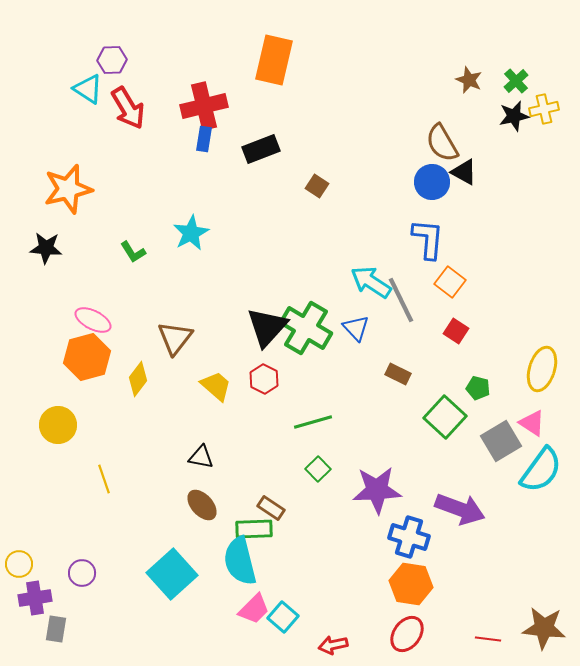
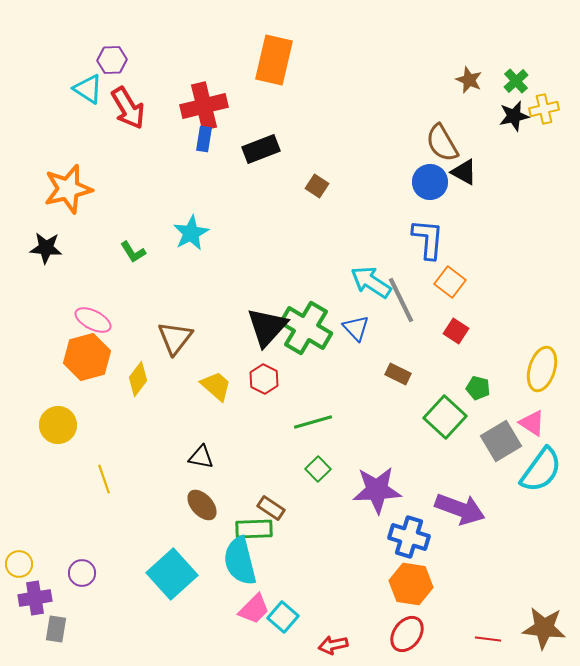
blue circle at (432, 182): moved 2 px left
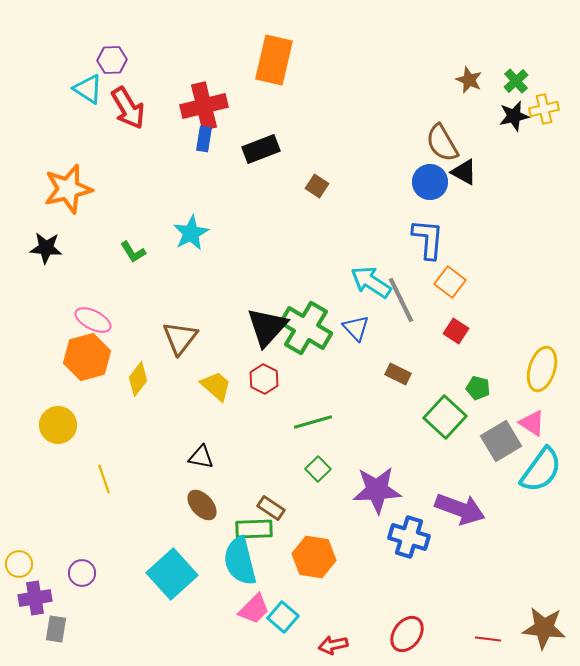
brown triangle at (175, 338): moved 5 px right
orange hexagon at (411, 584): moved 97 px left, 27 px up
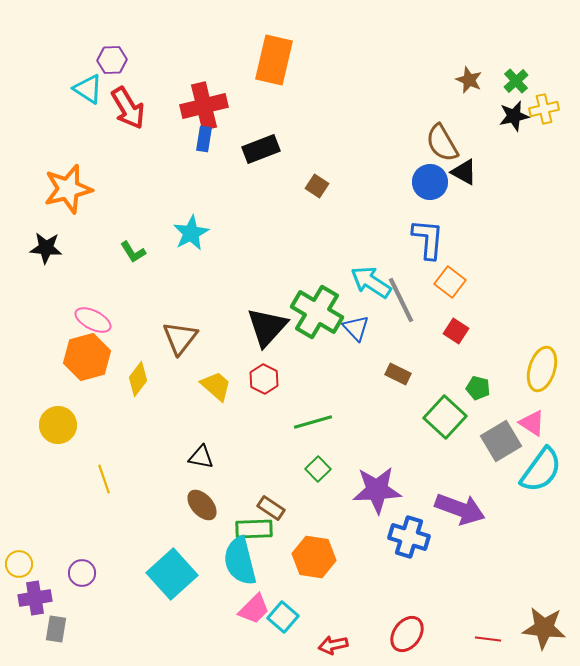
green cross at (306, 328): moved 11 px right, 16 px up
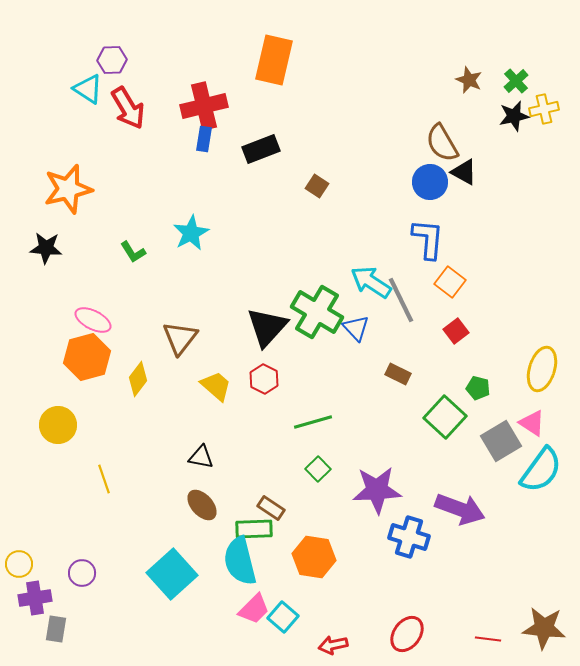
red square at (456, 331): rotated 20 degrees clockwise
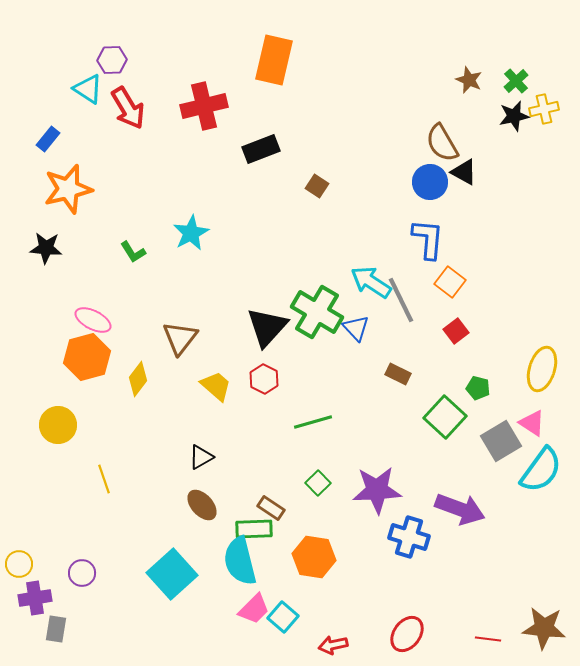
blue rectangle at (204, 139): moved 156 px left; rotated 30 degrees clockwise
black triangle at (201, 457): rotated 40 degrees counterclockwise
green square at (318, 469): moved 14 px down
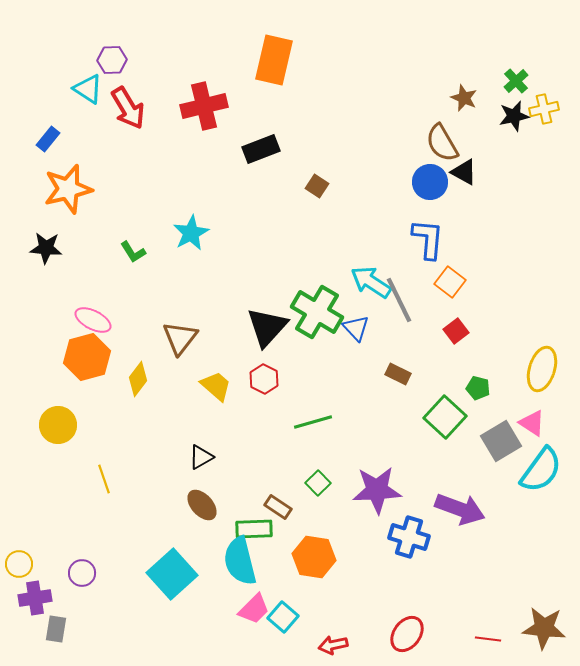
brown star at (469, 80): moved 5 px left, 18 px down
gray line at (401, 300): moved 2 px left
brown rectangle at (271, 508): moved 7 px right, 1 px up
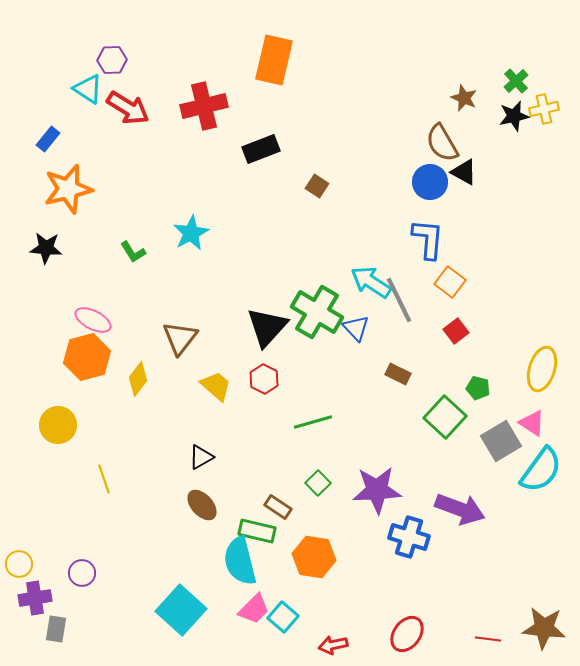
red arrow at (128, 108): rotated 27 degrees counterclockwise
green rectangle at (254, 529): moved 3 px right, 2 px down; rotated 15 degrees clockwise
cyan square at (172, 574): moved 9 px right, 36 px down; rotated 6 degrees counterclockwise
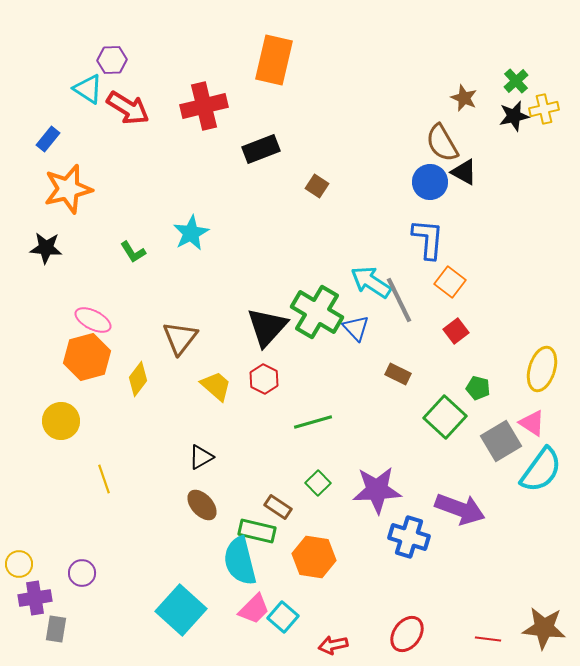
yellow circle at (58, 425): moved 3 px right, 4 px up
